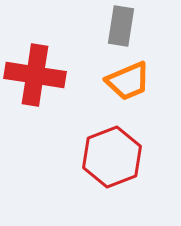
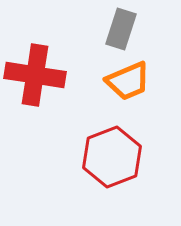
gray rectangle: moved 3 px down; rotated 9 degrees clockwise
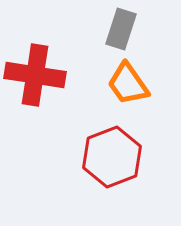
orange trapezoid: moved 3 px down; rotated 78 degrees clockwise
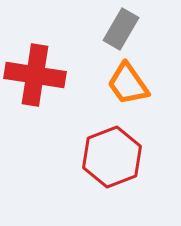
gray rectangle: rotated 12 degrees clockwise
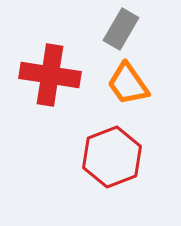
red cross: moved 15 px right
